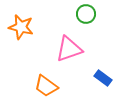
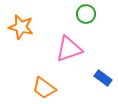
orange trapezoid: moved 2 px left, 2 px down
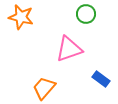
orange star: moved 10 px up
blue rectangle: moved 2 px left, 1 px down
orange trapezoid: rotated 95 degrees clockwise
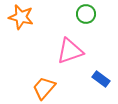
pink triangle: moved 1 px right, 2 px down
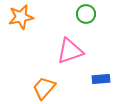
orange star: rotated 25 degrees counterclockwise
blue rectangle: rotated 42 degrees counterclockwise
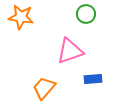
orange star: rotated 20 degrees clockwise
blue rectangle: moved 8 px left
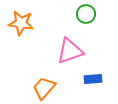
orange star: moved 6 px down
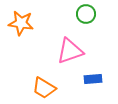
orange trapezoid: rotated 100 degrees counterclockwise
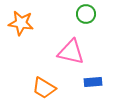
pink triangle: moved 1 px right, 1 px down; rotated 32 degrees clockwise
blue rectangle: moved 3 px down
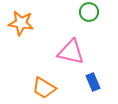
green circle: moved 3 px right, 2 px up
blue rectangle: rotated 72 degrees clockwise
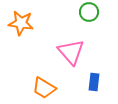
pink triangle: rotated 36 degrees clockwise
blue rectangle: moved 1 px right; rotated 30 degrees clockwise
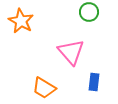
orange star: moved 2 px up; rotated 20 degrees clockwise
